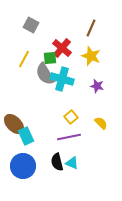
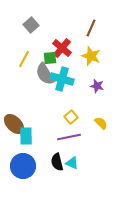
gray square: rotated 21 degrees clockwise
cyan rectangle: rotated 24 degrees clockwise
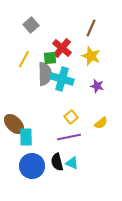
gray semicircle: rotated 150 degrees counterclockwise
yellow semicircle: rotated 96 degrees clockwise
cyan rectangle: moved 1 px down
blue circle: moved 9 px right
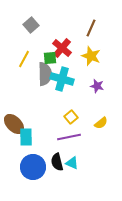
blue circle: moved 1 px right, 1 px down
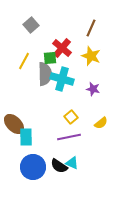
yellow line: moved 2 px down
purple star: moved 4 px left, 3 px down
black semicircle: moved 2 px right, 4 px down; rotated 42 degrees counterclockwise
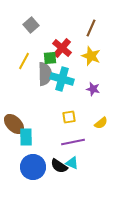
yellow square: moved 2 px left; rotated 32 degrees clockwise
purple line: moved 4 px right, 5 px down
